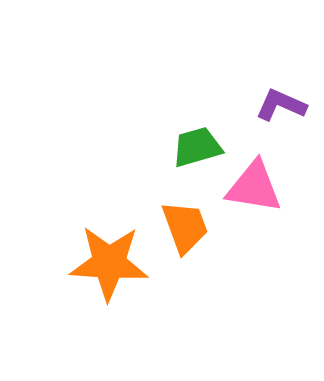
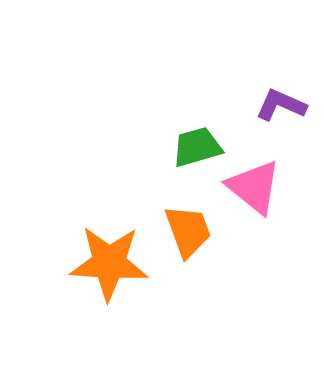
pink triangle: rotated 30 degrees clockwise
orange trapezoid: moved 3 px right, 4 px down
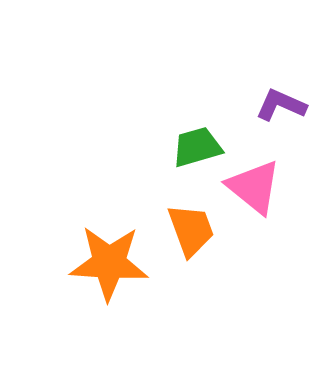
orange trapezoid: moved 3 px right, 1 px up
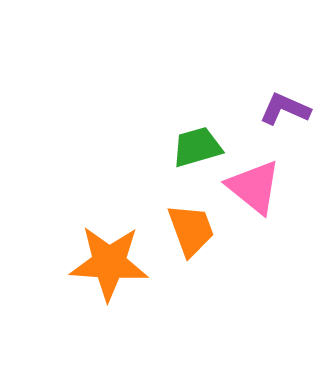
purple L-shape: moved 4 px right, 4 px down
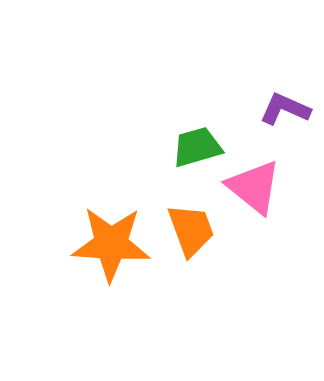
orange star: moved 2 px right, 19 px up
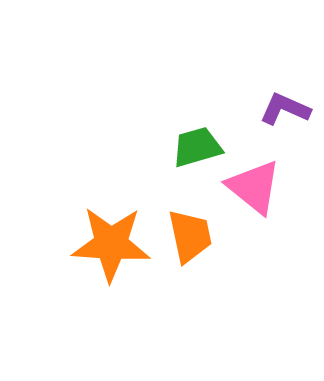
orange trapezoid: moved 1 px left, 6 px down; rotated 8 degrees clockwise
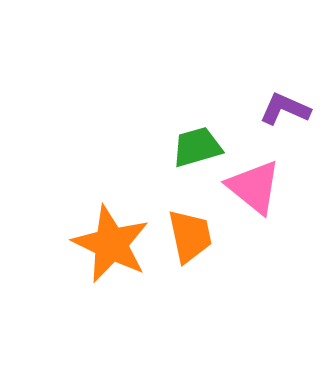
orange star: rotated 22 degrees clockwise
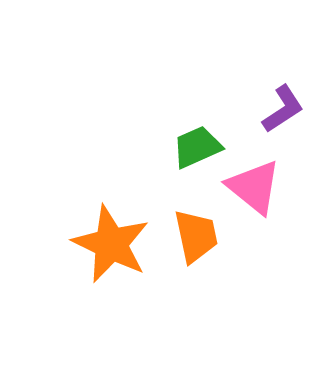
purple L-shape: moved 2 px left; rotated 123 degrees clockwise
green trapezoid: rotated 8 degrees counterclockwise
orange trapezoid: moved 6 px right
